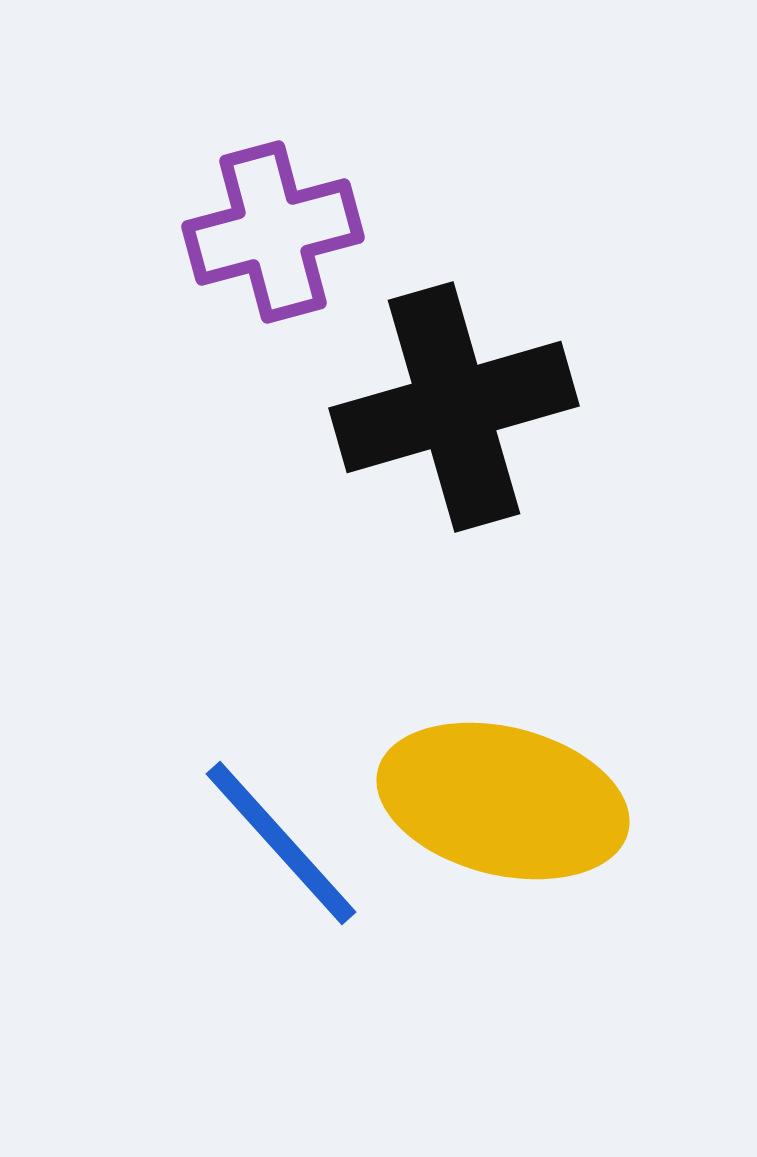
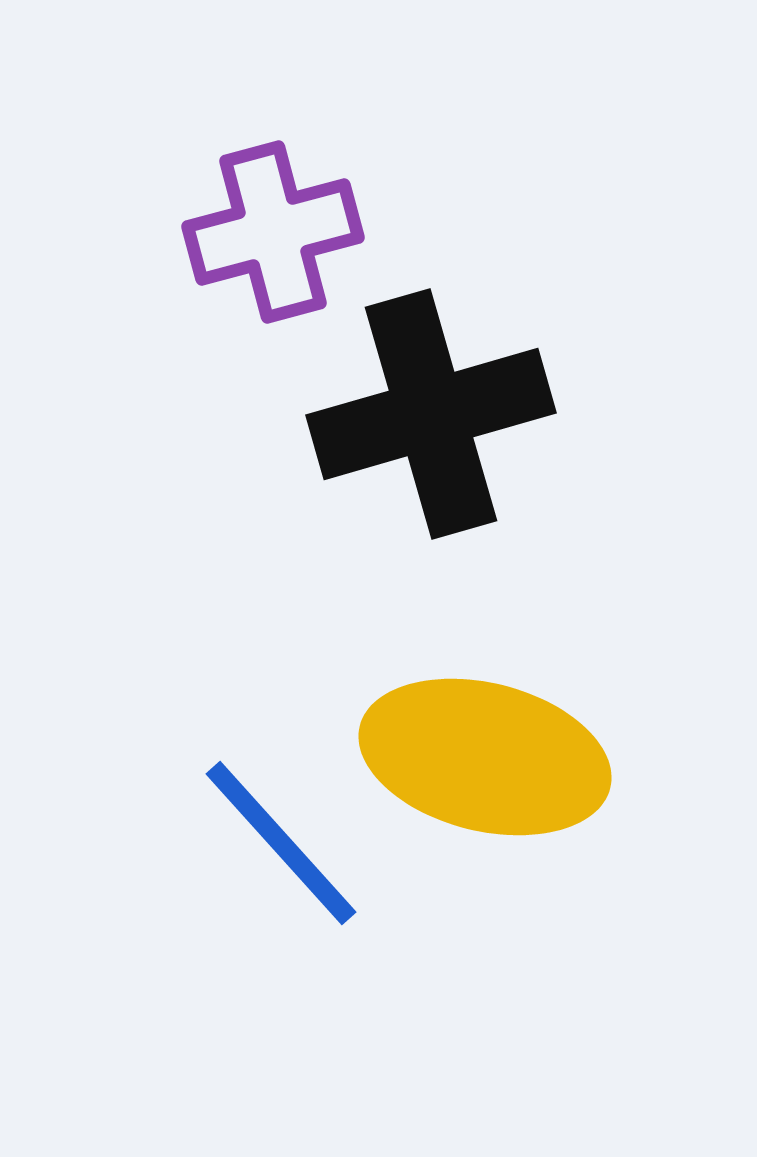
black cross: moved 23 px left, 7 px down
yellow ellipse: moved 18 px left, 44 px up
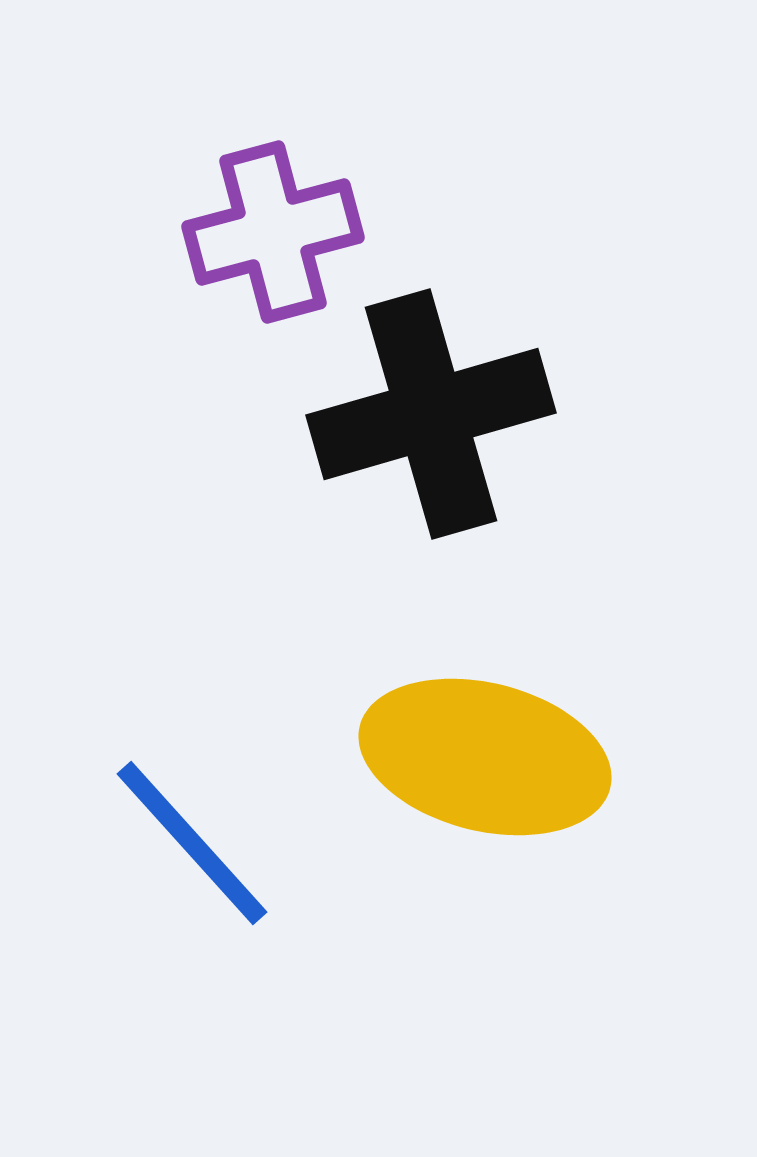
blue line: moved 89 px left
